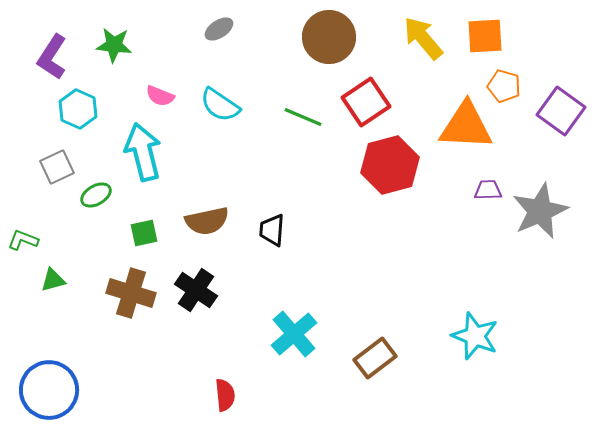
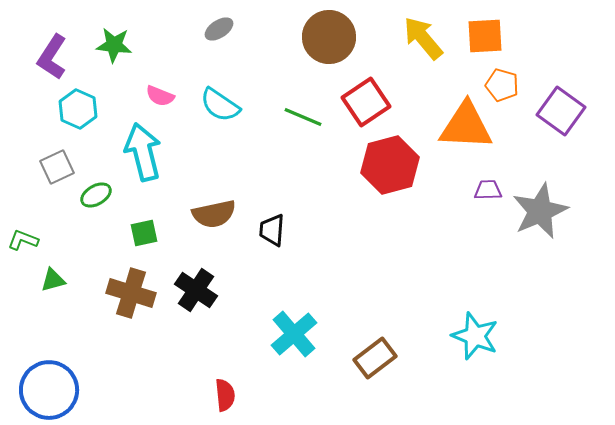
orange pentagon: moved 2 px left, 1 px up
brown semicircle: moved 7 px right, 7 px up
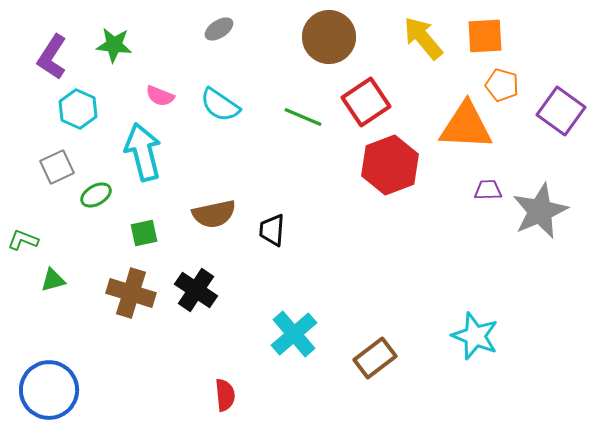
red hexagon: rotated 6 degrees counterclockwise
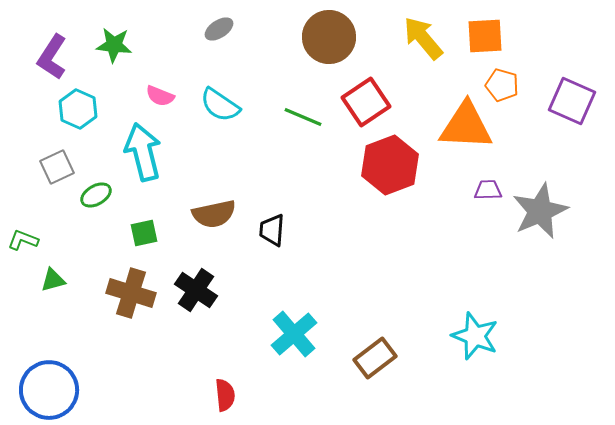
purple square: moved 11 px right, 10 px up; rotated 12 degrees counterclockwise
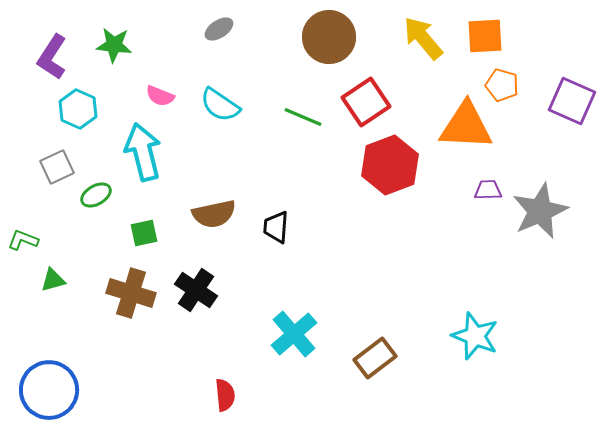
black trapezoid: moved 4 px right, 3 px up
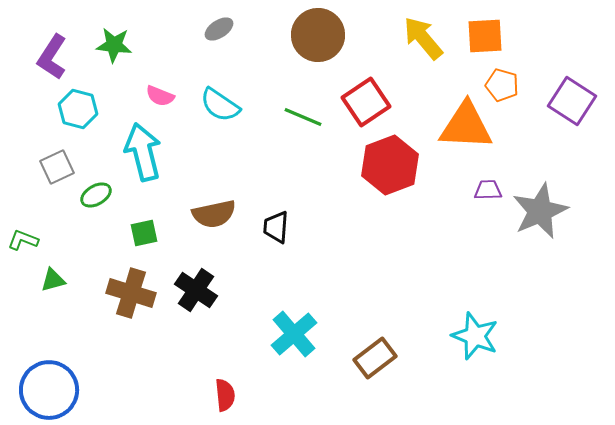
brown circle: moved 11 px left, 2 px up
purple square: rotated 9 degrees clockwise
cyan hexagon: rotated 9 degrees counterclockwise
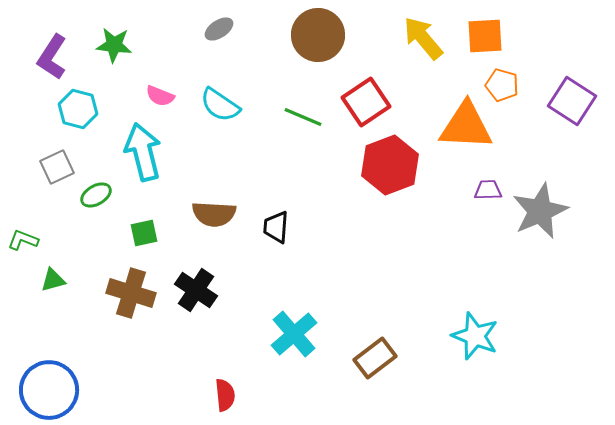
brown semicircle: rotated 15 degrees clockwise
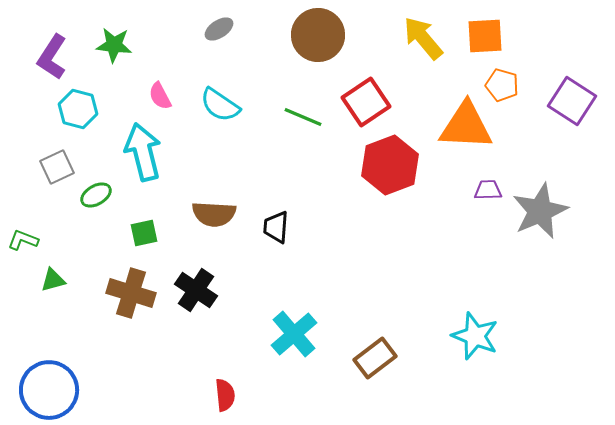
pink semicircle: rotated 40 degrees clockwise
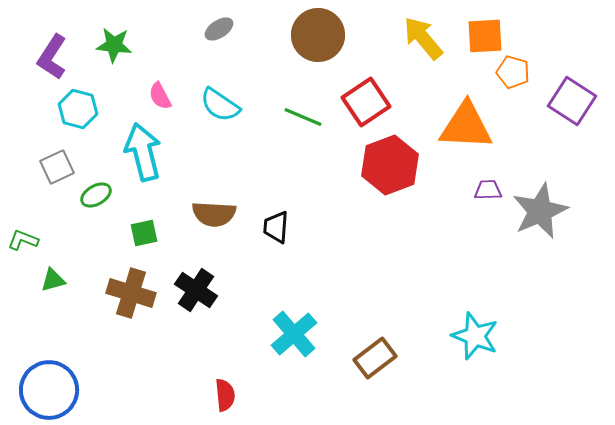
orange pentagon: moved 11 px right, 13 px up
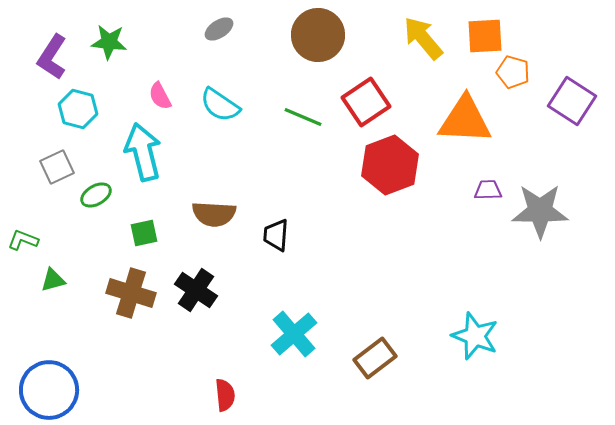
green star: moved 5 px left, 3 px up
orange triangle: moved 1 px left, 6 px up
gray star: rotated 24 degrees clockwise
black trapezoid: moved 8 px down
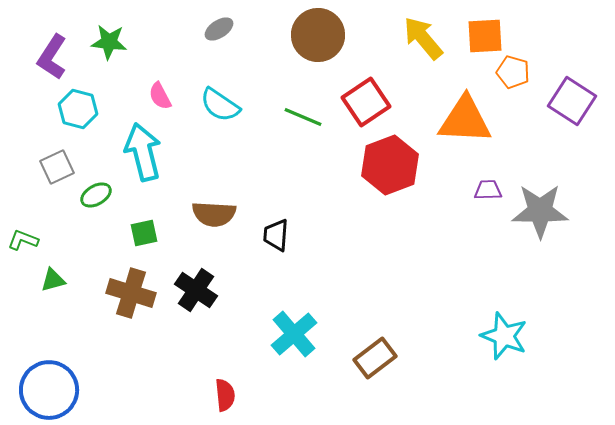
cyan star: moved 29 px right
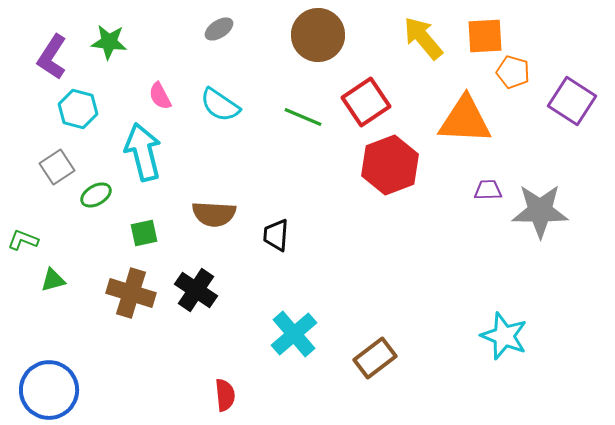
gray square: rotated 8 degrees counterclockwise
